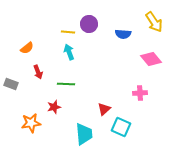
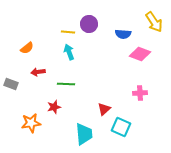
pink diamond: moved 11 px left, 5 px up; rotated 30 degrees counterclockwise
red arrow: rotated 104 degrees clockwise
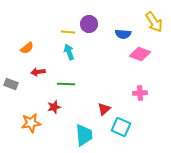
cyan trapezoid: moved 1 px down
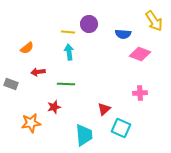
yellow arrow: moved 1 px up
cyan arrow: rotated 14 degrees clockwise
cyan square: moved 1 px down
